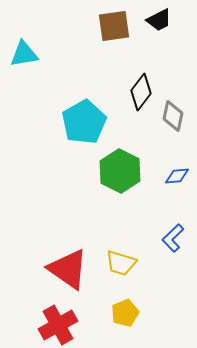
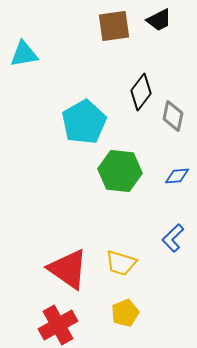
green hexagon: rotated 21 degrees counterclockwise
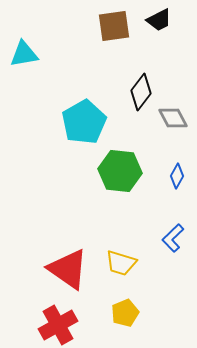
gray diamond: moved 2 px down; rotated 40 degrees counterclockwise
blue diamond: rotated 55 degrees counterclockwise
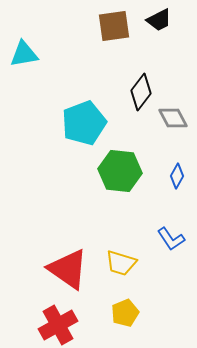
cyan pentagon: moved 1 px down; rotated 9 degrees clockwise
blue L-shape: moved 2 px left, 1 px down; rotated 80 degrees counterclockwise
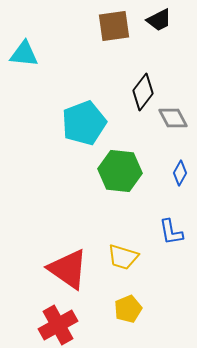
cyan triangle: rotated 16 degrees clockwise
black diamond: moved 2 px right
blue diamond: moved 3 px right, 3 px up
blue L-shape: moved 7 px up; rotated 24 degrees clockwise
yellow trapezoid: moved 2 px right, 6 px up
yellow pentagon: moved 3 px right, 4 px up
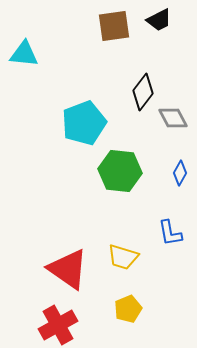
blue L-shape: moved 1 px left, 1 px down
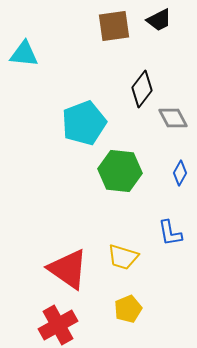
black diamond: moved 1 px left, 3 px up
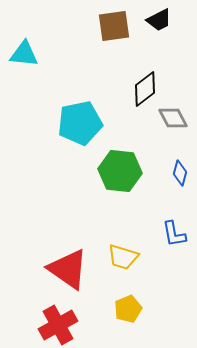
black diamond: moved 3 px right; rotated 15 degrees clockwise
cyan pentagon: moved 4 px left; rotated 9 degrees clockwise
blue diamond: rotated 15 degrees counterclockwise
blue L-shape: moved 4 px right, 1 px down
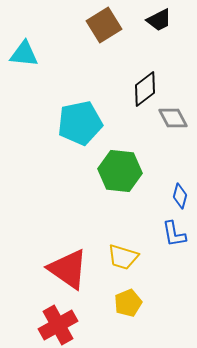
brown square: moved 10 px left, 1 px up; rotated 24 degrees counterclockwise
blue diamond: moved 23 px down
yellow pentagon: moved 6 px up
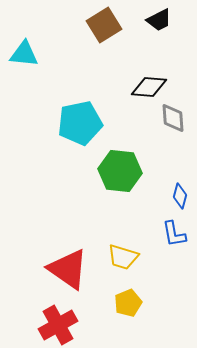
black diamond: moved 4 px right, 2 px up; rotated 42 degrees clockwise
gray diamond: rotated 24 degrees clockwise
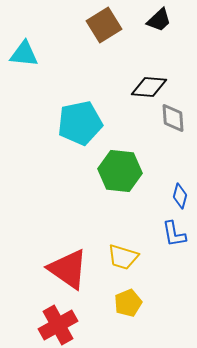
black trapezoid: rotated 16 degrees counterclockwise
